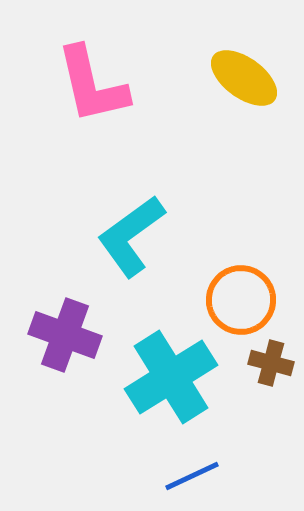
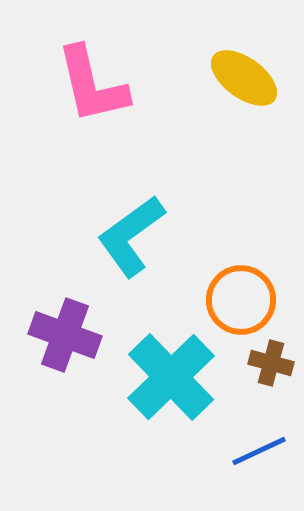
cyan cross: rotated 12 degrees counterclockwise
blue line: moved 67 px right, 25 px up
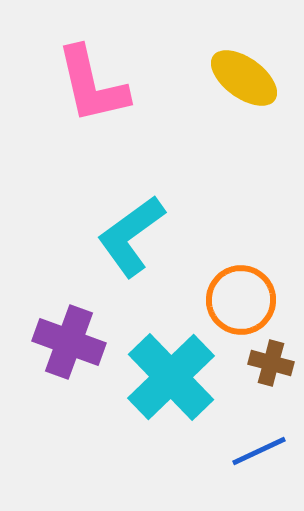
purple cross: moved 4 px right, 7 px down
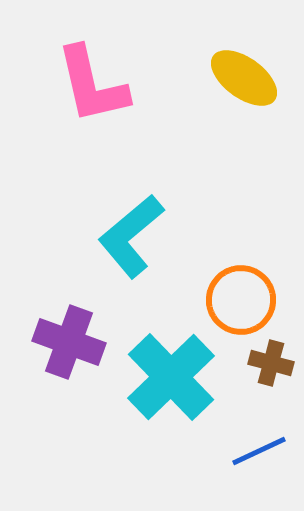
cyan L-shape: rotated 4 degrees counterclockwise
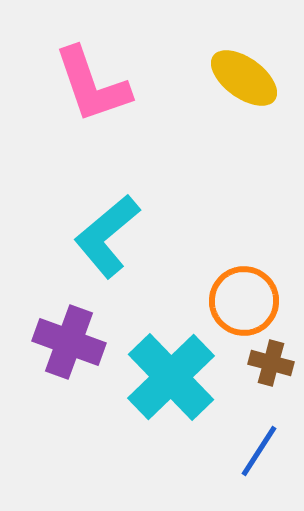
pink L-shape: rotated 6 degrees counterclockwise
cyan L-shape: moved 24 px left
orange circle: moved 3 px right, 1 px down
blue line: rotated 32 degrees counterclockwise
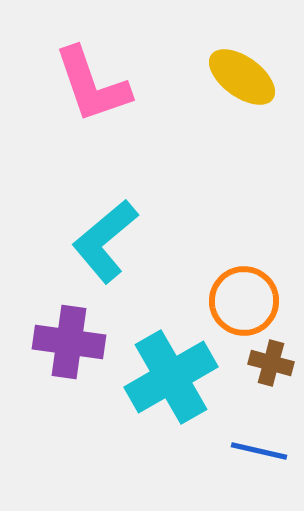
yellow ellipse: moved 2 px left, 1 px up
cyan L-shape: moved 2 px left, 5 px down
purple cross: rotated 12 degrees counterclockwise
cyan cross: rotated 14 degrees clockwise
blue line: rotated 70 degrees clockwise
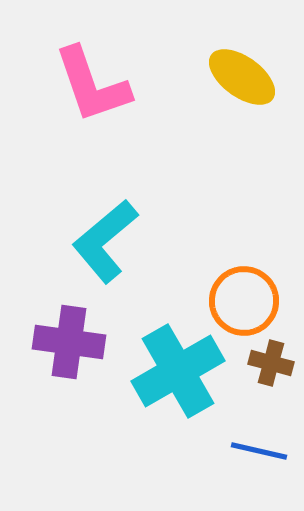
cyan cross: moved 7 px right, 6 px up
